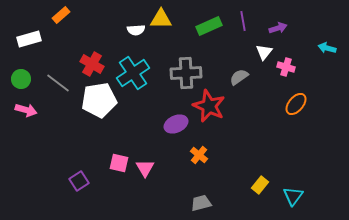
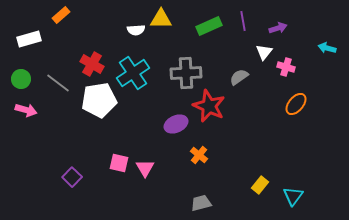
purple square: moved 7 px left, 4 px up; rotated 12 degrees counterclockwise
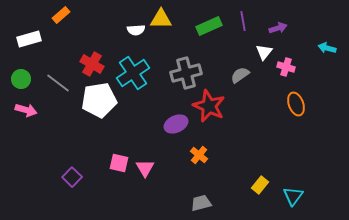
gray cross: rotated 12 degrees counterclockwise
gray semicircle: moved 1 px right, 2 px up
orange ellipse: rotated 60 degrees counterclockwise
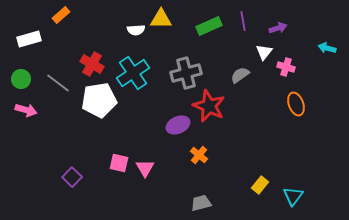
purple ellipse: moved 2 px right, 1 px down
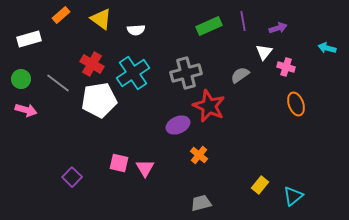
yellow triangle: moved 60 px left; rotated 35 degrees clockwise
cyan triangle: rotated 15 degrees clockwise
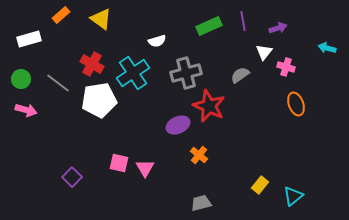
white semicircle: moved 21 px right, 11 px down; rotated 12 degrees counterclockwise
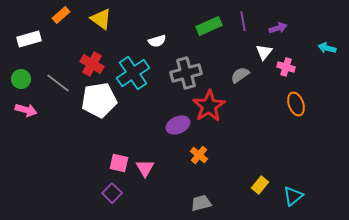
red star: rotated 16 degrees clockwise
purple square: moved 40 px right, 16 px down
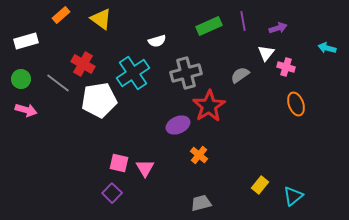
white rectangle: moved 3 px left, 2 px down
white triangle: moved 2 px right, 1 px down
red cross: moved 9 px left
